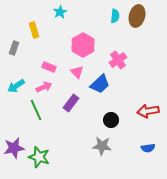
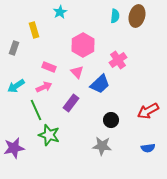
red arrow: rotated 20 degrees counterclockwise
green star: moved 10 px right, 22 px up
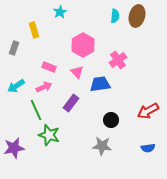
blue trapezoid: rotated 145 degrees counterclockwise
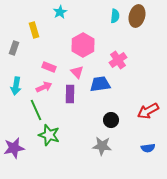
cyan arrow: rotated 48 degrees counterclockwise
purple rectangle: moved 1 px left, 9 px up; rotated 36 degrees counterclockwise
